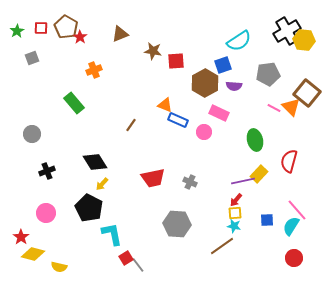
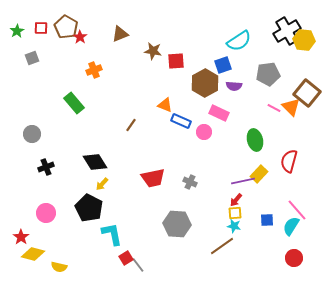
blue rectangle at (178, 120): moved 3 px right, 1 px down
black cross at (47, 171): moved 1 px left, 4 px up
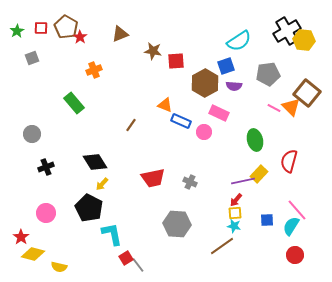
blue square at (223, 65): moved 3 px right, 1 px down
red circle at (294, 258): moved 1 px right, 3 px up
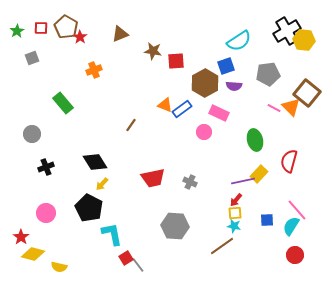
green rectangle at (74, 103): moved 11 px left
blue rectangle at (181, 121): moved 1 px right, 12 px up; rotated 60 degrees counterclockwise
gray hexagon at (177, 224): moved 2 px left, 2 px down
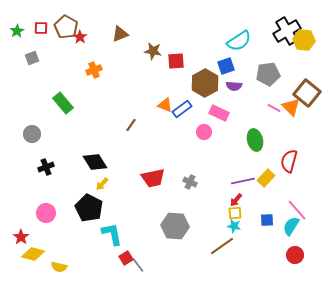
yellow rectangle at (259, 174): moved 7 px right, 4 px down
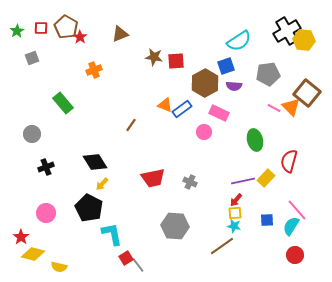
brown star at (153, 51): moved 1 px right, 6 px down
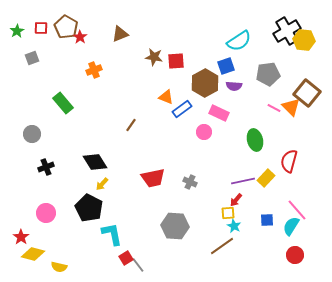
orange triangle at (165, 105): moved 1 px right, 8 px up
yellow square at (235, 213): moved 7 px left
cyan star at (234, 226): rotated 16 degrees clockwise
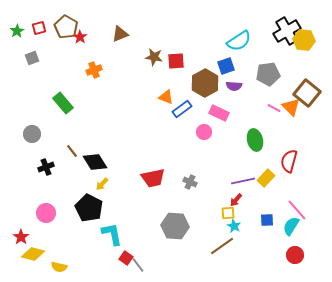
red square at (41, 28): moved 2 px left; rotated 16 degrees counterclockwise
brown line at (131, 125): moved 59 px left, 26 px down; rotated 72 degrees counterclockwise
red square at (126, 258): rotated 24 degrees counterclockwise
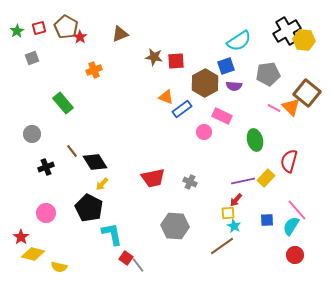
pink rectangle at (219, 113): moved 3 px right, 3 px down
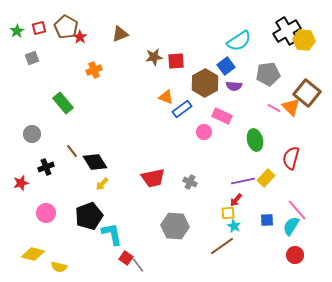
brown star at (154, 57): rotated 18 degrees counterclockwise
blue square at (226, 66): rotated 18 degrees counterclockwise
red semicircle at (289, 161): moved 2 px right, 3 px up
black pentagon at (89, 208): moved 8 px down; rotated 24 degrees clockwise
red star at (21, 237): moved 54 px up; rotated 21 degrees clockwise
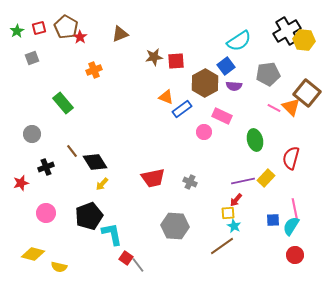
pink line at (297, 210): moved 2 px left; rotated 30 degrees clockwise
blue square at (267, 220): moved 6 px right
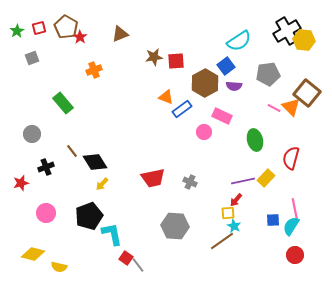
brown line at (222, 246): moved 5 px up
